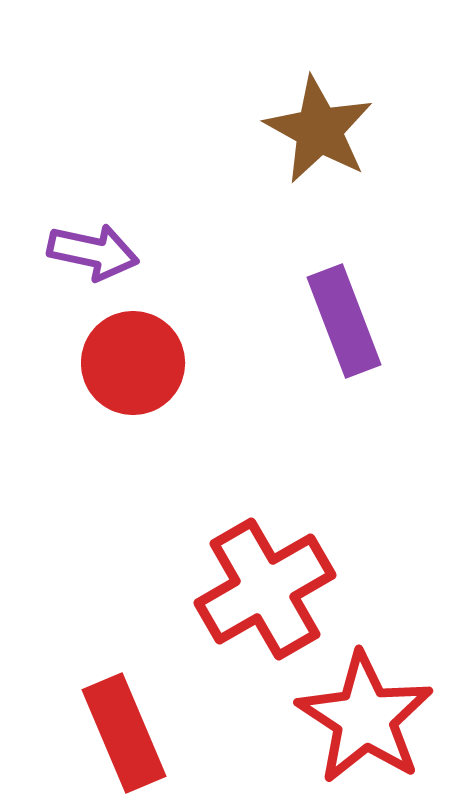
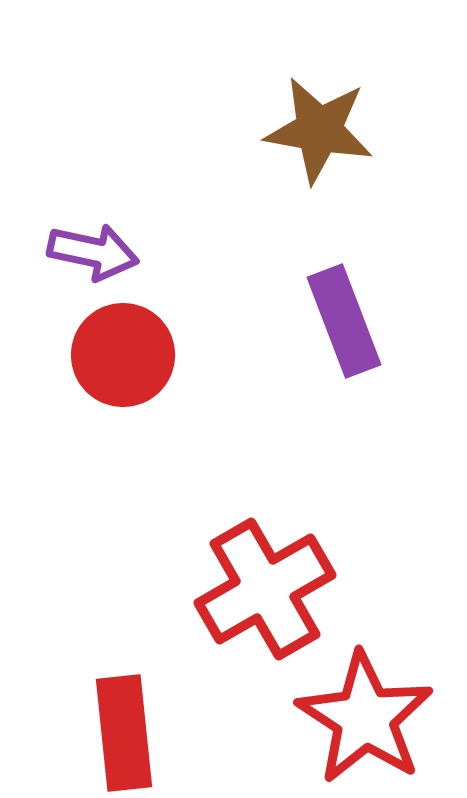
brown star: rotated 19 degrees counterclockwise
red circle: moved 10 px left, 8 px up
red rectangle: rotated 17 degrees clockwise
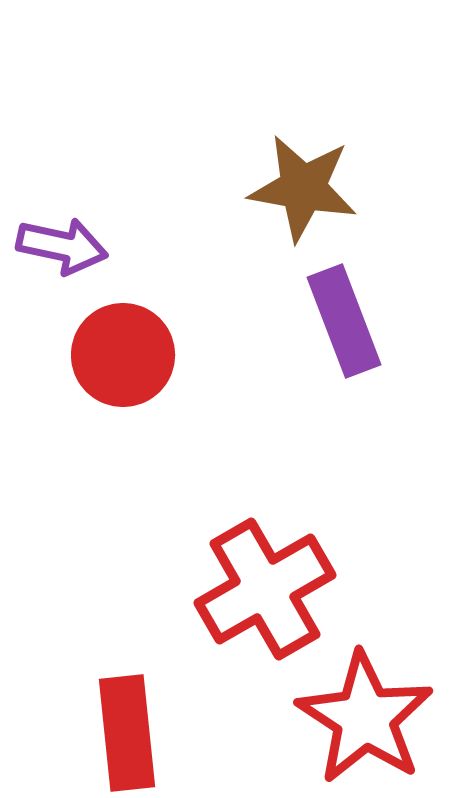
brown star: moved 16 px left, 58 px down
purple arrow: moved 31 px left, 6 px up
red rectangle: moved 3 px right
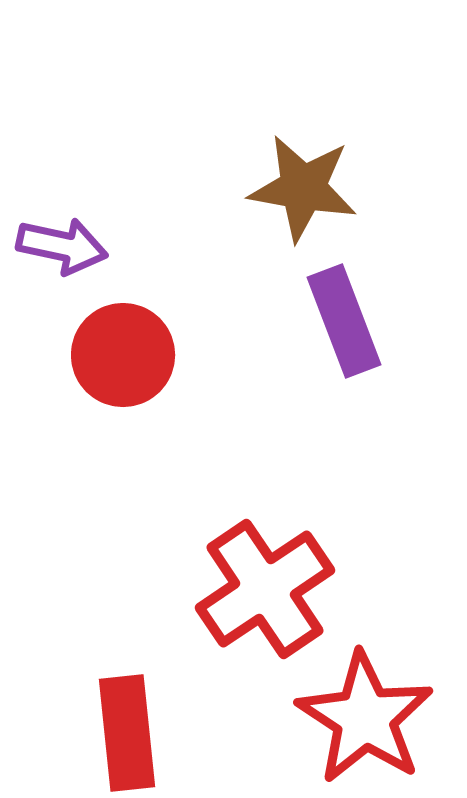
red cross: rotated 4 degrees counterclockwise
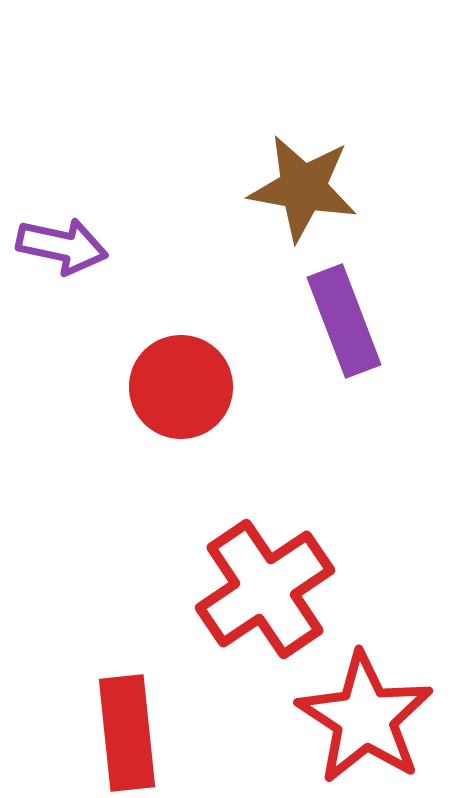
red circle: moved 58 px right, 32 px down
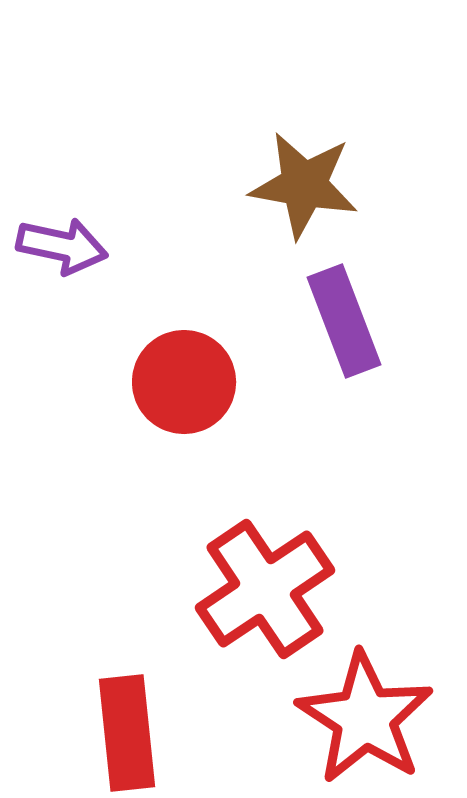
brown star: moved 1 px right, 3 px up
red circle: moved 3 px right, 5 px up
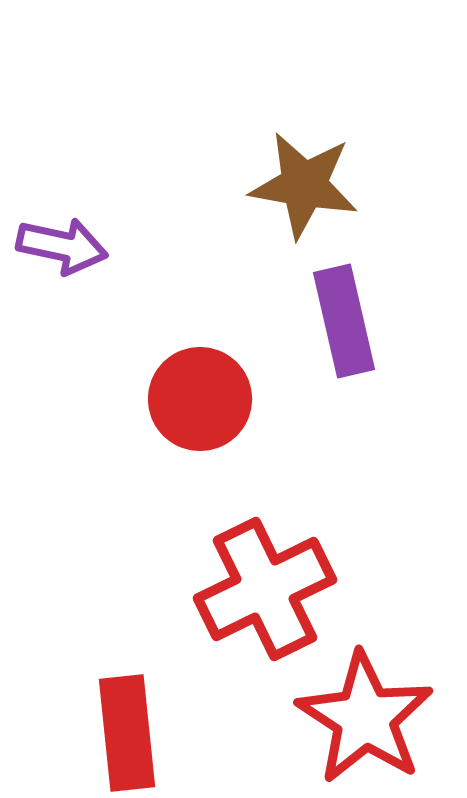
purple rectangle: rotated 8 degrees clockwise
red circle: moved 16 px right, 17 px down
red cross: rotated 8 degrees clockwise
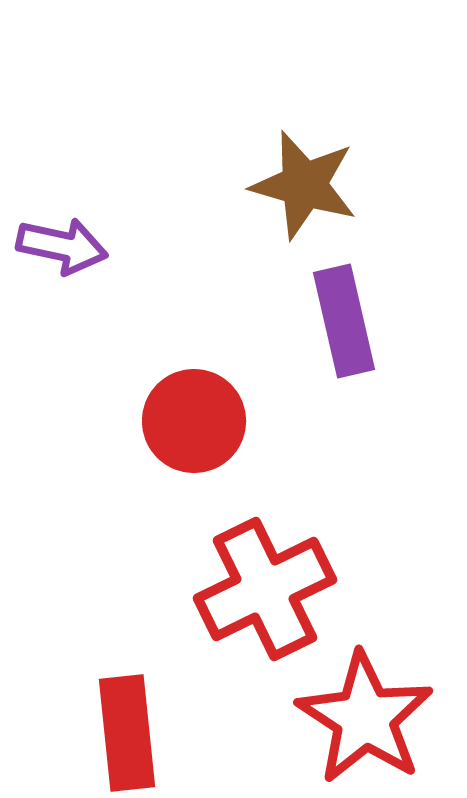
brown star: rotated 6 degrees clockwise
red circle: moved 6 px left, 22 px down
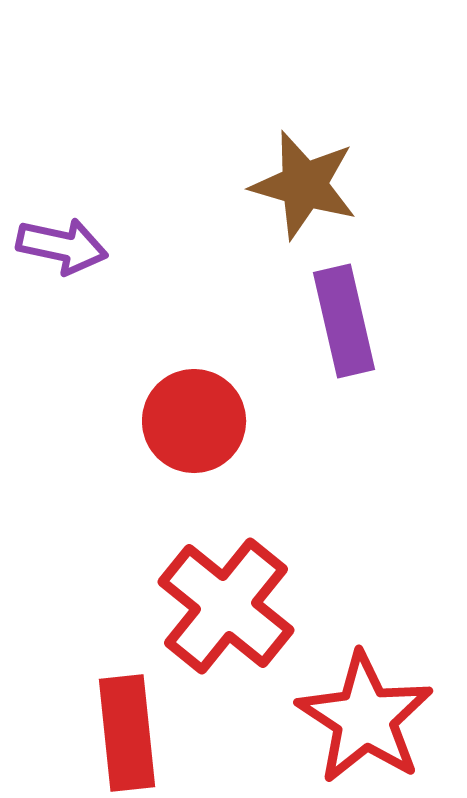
red cross: moved 39 px left, 17 px down; rotated 25 degrees counterclockwise
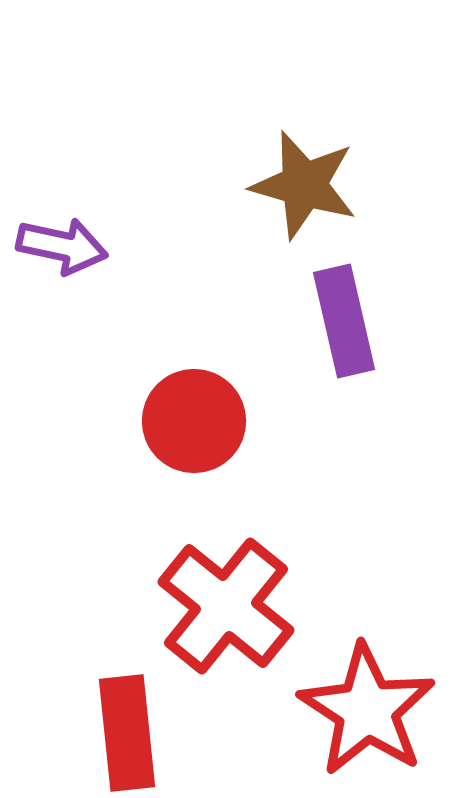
red star: moved 2 px right, 8 px up
